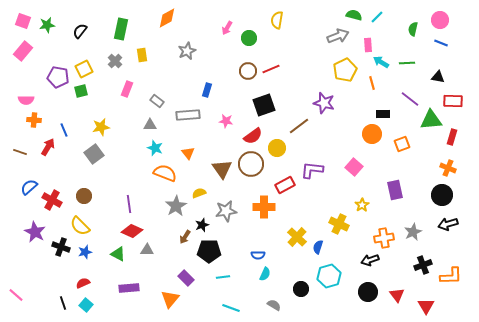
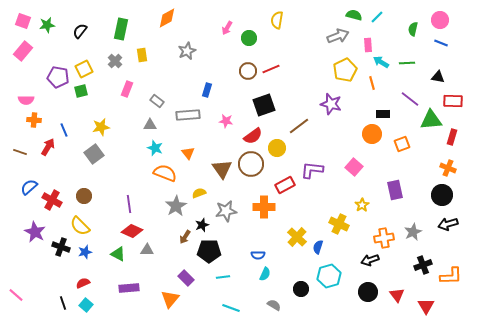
purple star at (324, 103): moved 7 px right, 1 px down
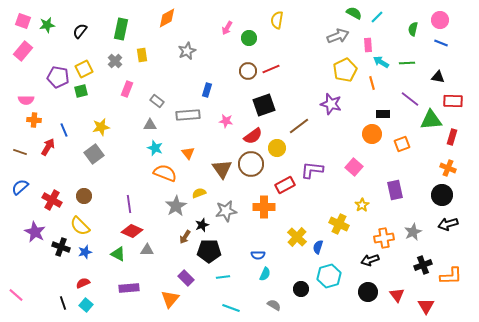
green semicircle at (354, 15): moved 2 px up; rotated 14 degrees clockwise
blue semicircle at (29, 187): moved 9 px left
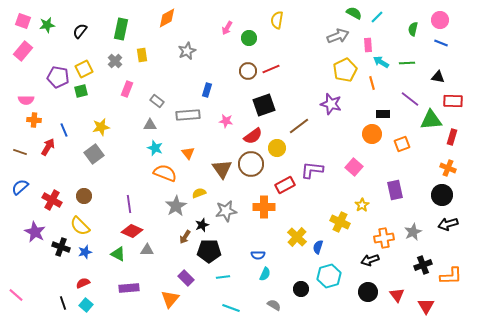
yellow cross at (339, 224): moved 1 px right, 2 px up
